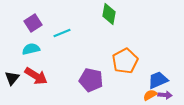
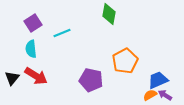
cyan semicircle: rotated 84 degrees counterclockwise
purple arrow: rotated 152 degrees counterclockwise
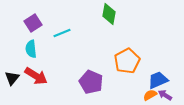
orange pentagon: moved 2 px right
purple pentagon: moved 2 px down; rotated 10 degrees clockwise
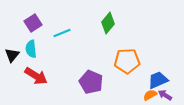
green diamond: moved 1 px left, 9 px down; rotated 30 degrees clockwise
orange pentagon: rotated 25 degrees clockwise
black triangle: moved 23 px up
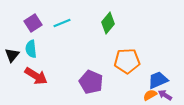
cyan line: moved 10 px up
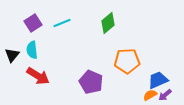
green diamond: rotated 10 degrees clockwise
cyan semicircle: moved 1 px right, 1 px down
red arrow: moved 2 px right
purple arrow: rotated 72 degrees counterclockwise
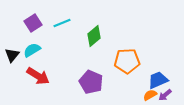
green diamond: moved 14 px left, 13 px down
cyan semicircle: rotated 66 degrees clockwise
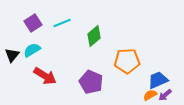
red arrow: moved 7 px right
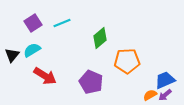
green diamond: moved 6 px right, 2 px down
blue trapezoid: moved 7 px right
